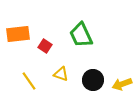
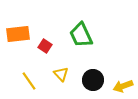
yellow triangle: rotated 28 degrees clockwise
yellow arrow: moved 1 px right, 2 px down
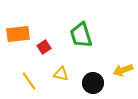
green trapezoid: rotated 8 degrees clockwise
red square: moved 1 px left, 1 px down; rotated 24 degrees clockwise
yellow triangle: rotated 35 degrees counterclockwise
black circle: moved 3 px down
yellow arrow: moved 16 px up
